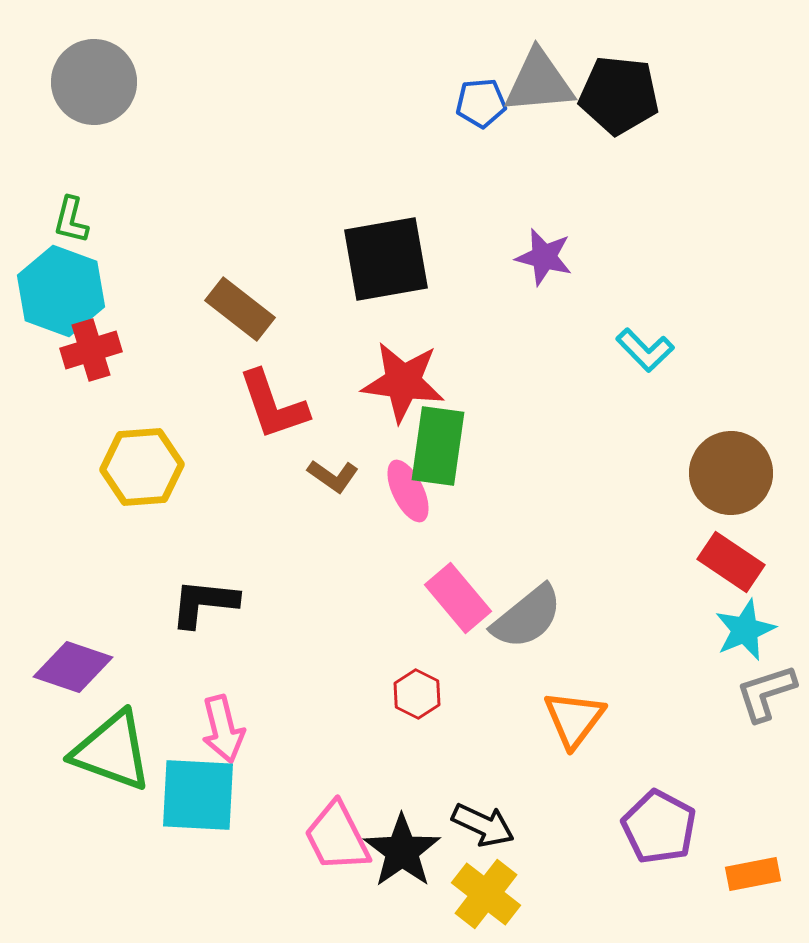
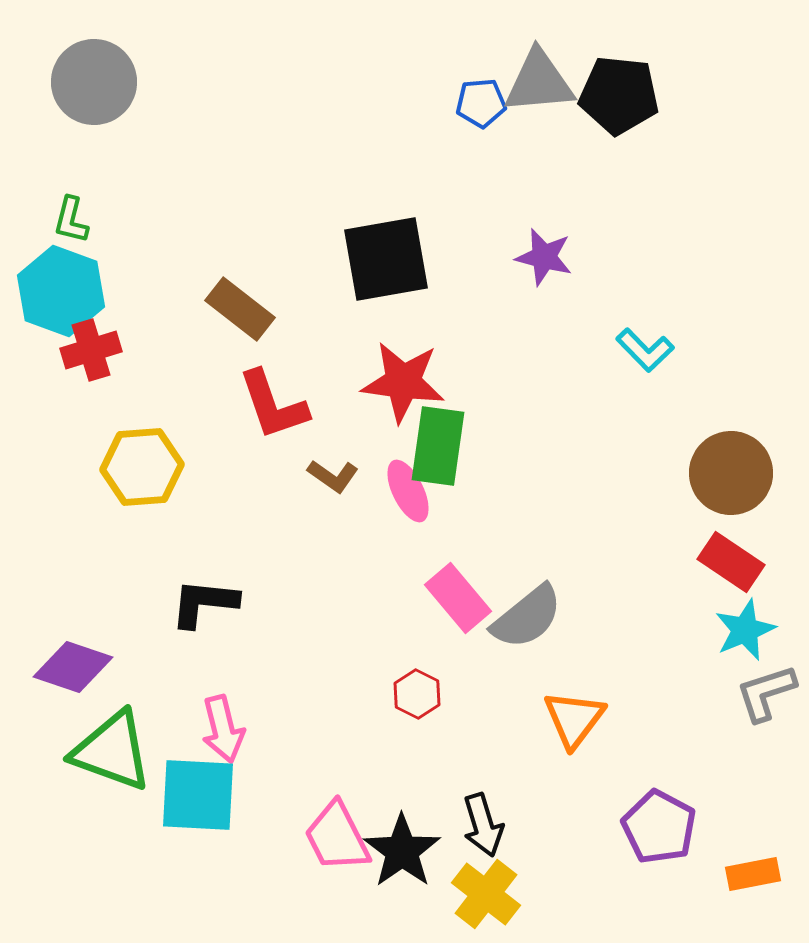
black arrow: rotated 48 degrees clockwise
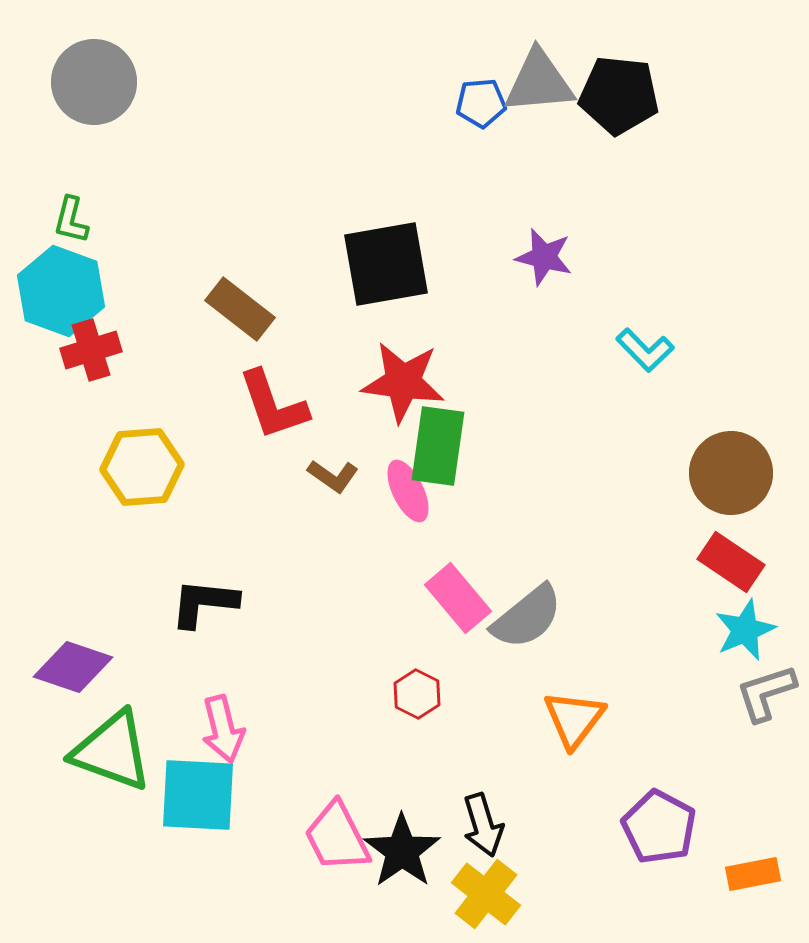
black square: moved 5 px down
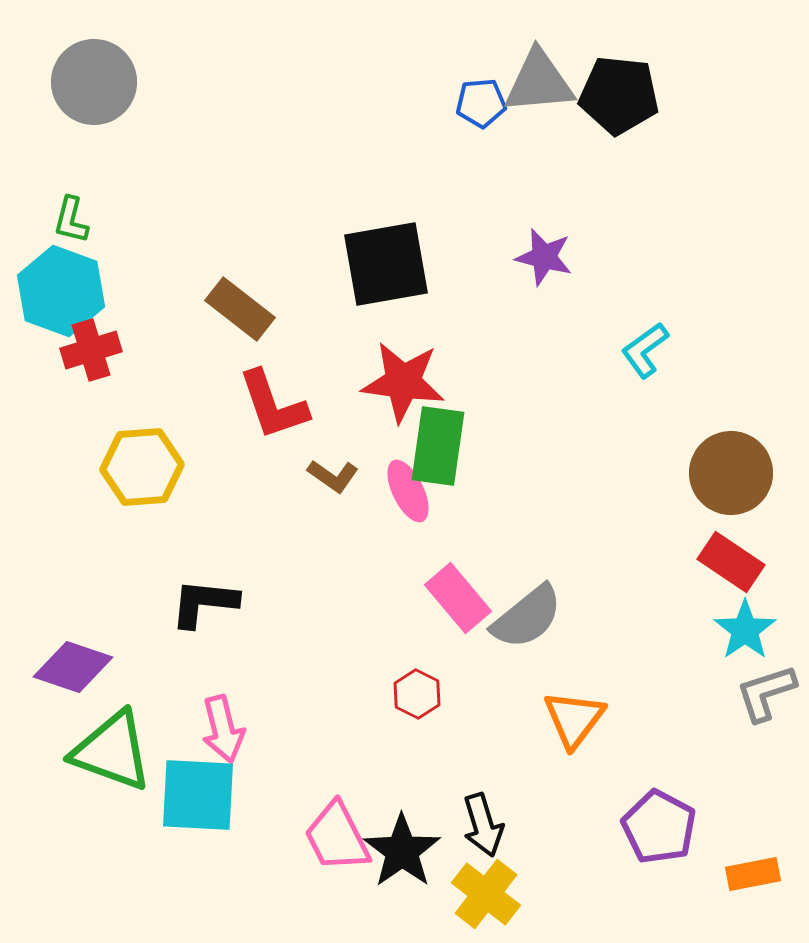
cyan L-shape: rotated 98 degrees clockwise
cyan star: rotated 12 degrees counterclockwise
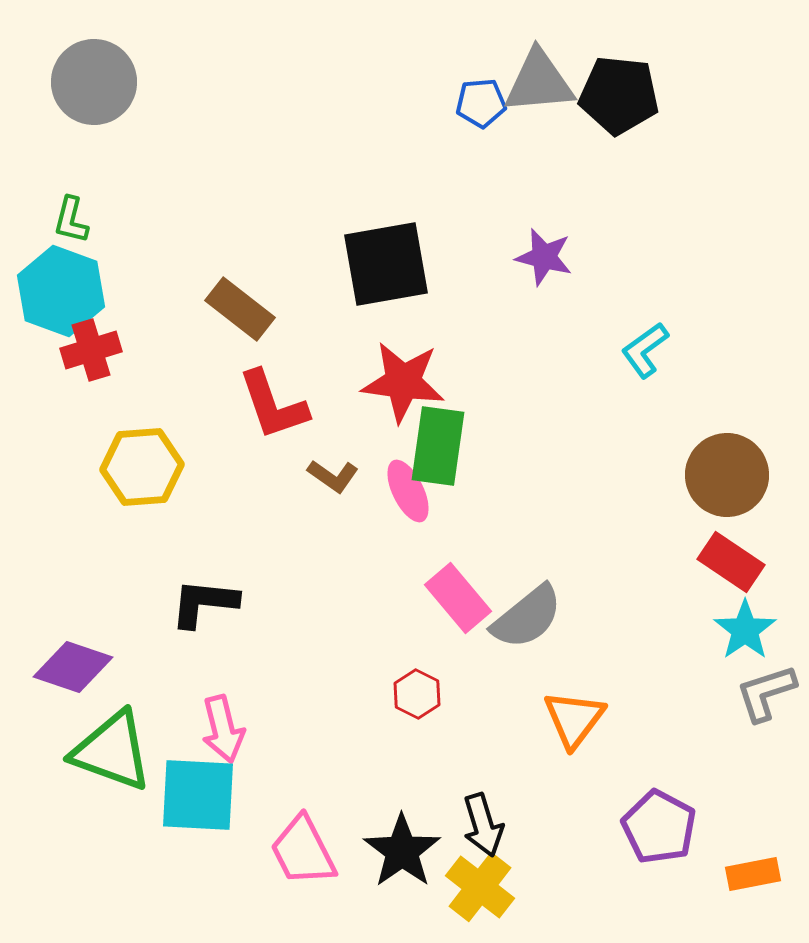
brown circle: moved 4 px left, 2 px down
pink trapezoid: moved 34 px left, 14 px down
yellow cross: moved 6 px left, 7 px up
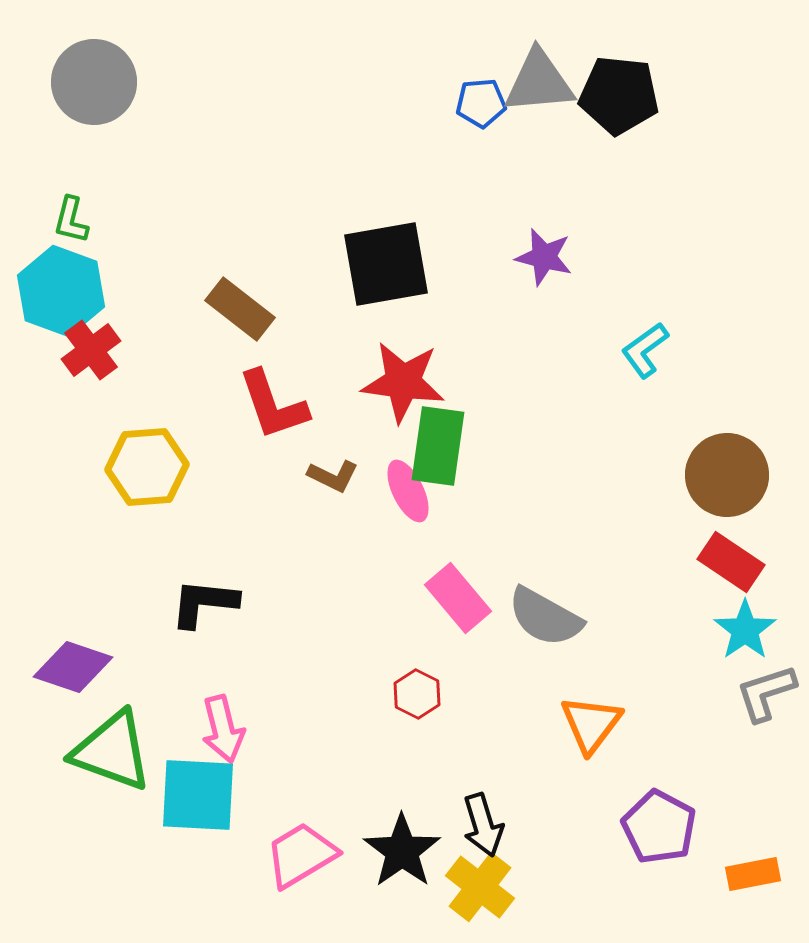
red cross: rotated 20 degrees counterclockwise
yellow hexagon: moved 5 px right
brown L-shape: rotated 9 degrees counterclockwise
gray semicircle: moved 18 px right; rotated 68 degrees clockwise
orange triangle: moved 17 px right, 5 px down
pink trapezoid: moved 2 px left, 4 px down; rotated 86 degrees clockwise
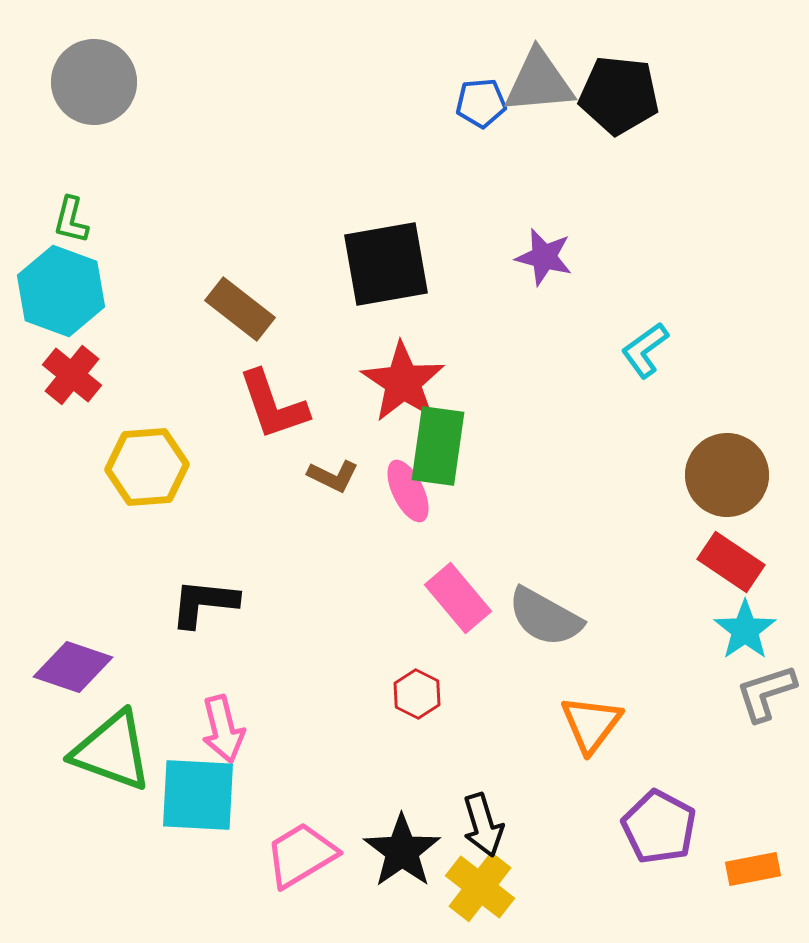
red cross: moved 19 px left, 25 px down; rotated 14 degrees counterclockwise
red star: rotated 26 degrees clockwise
orange rectangle: moved 5 px up
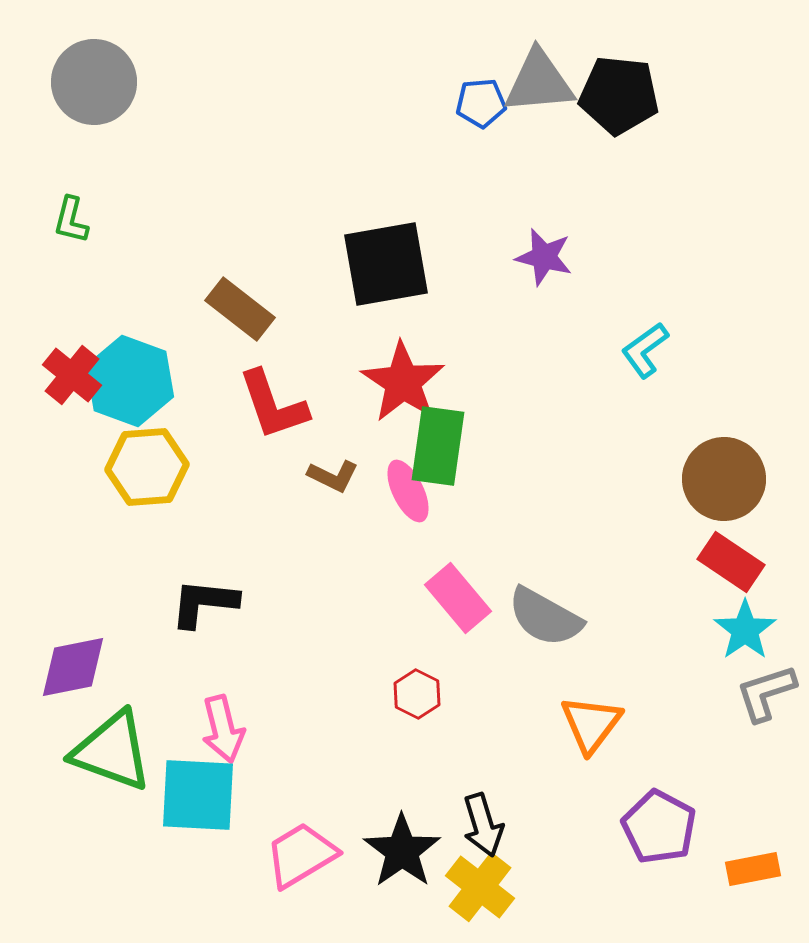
cyan hexagon: moved 69 px right, 90 px down
brown circle: moved 3 px left, 4 px down
purple diamond: rotated 30 degrees counterclockwise
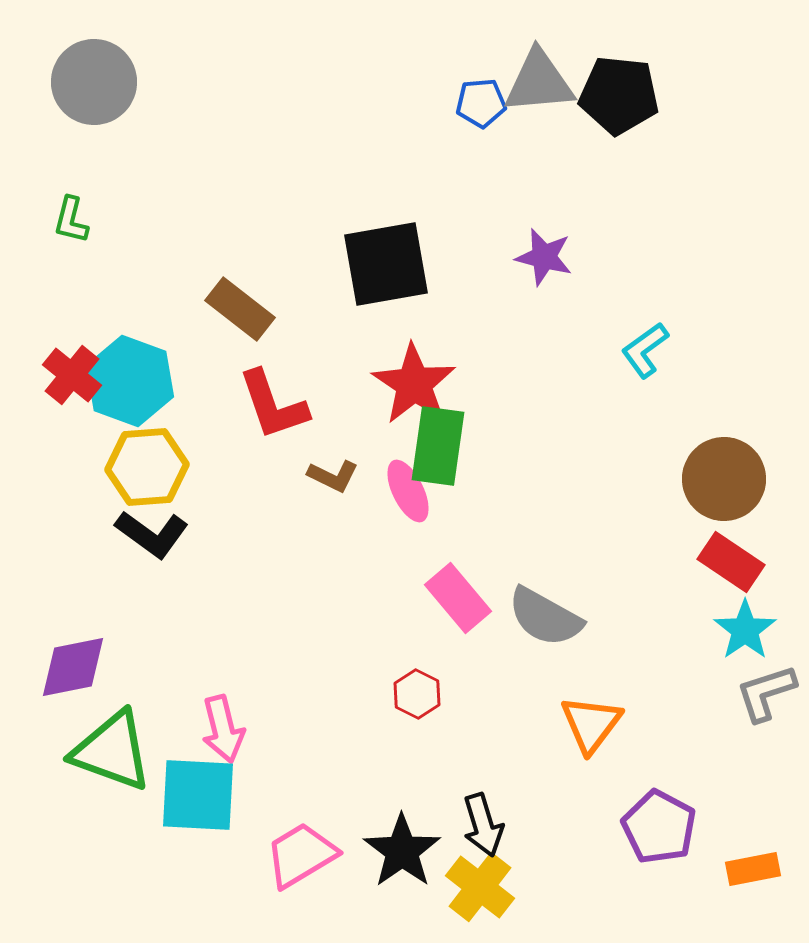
red star: moved 11 px right, 2 px down
black L-shape: moved 52 px left, 69 px up; rotated 150 degrees counterclockwise
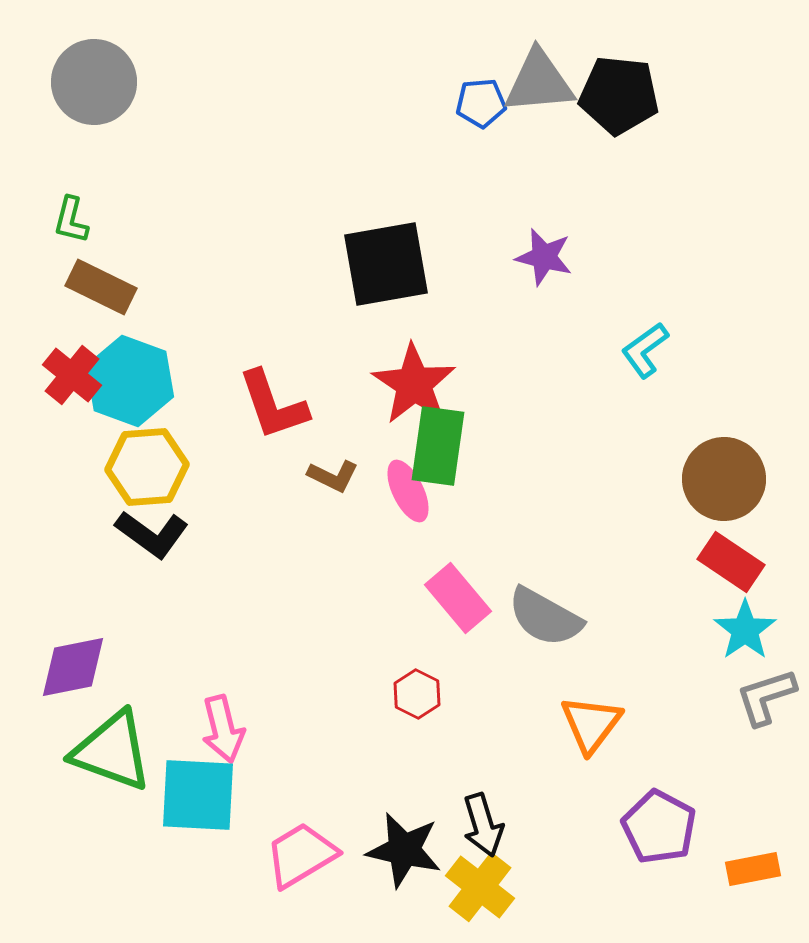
brown rectangle: moved 139 px left, 22 px up; rotated 12 degrees counterclockwise
gray L-shape: moved 4 px down
black star: moved 2 px right, 1 px up; rotated 24 degrees counterclockwise
